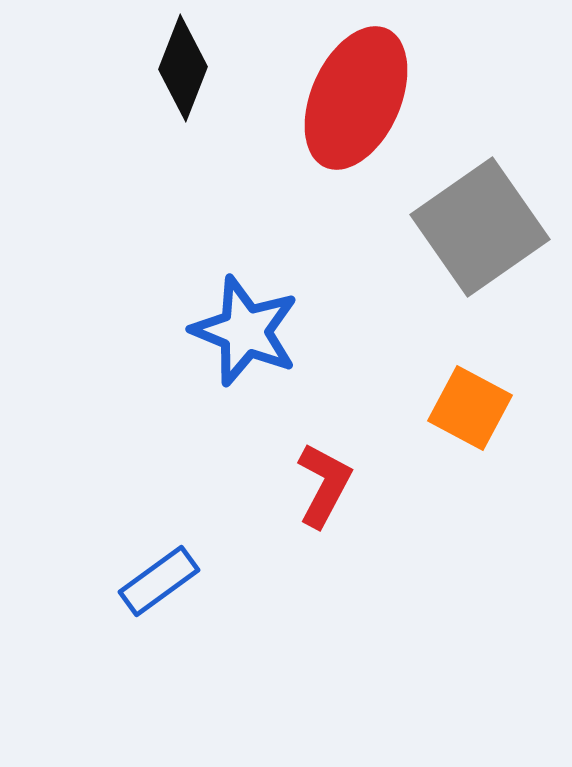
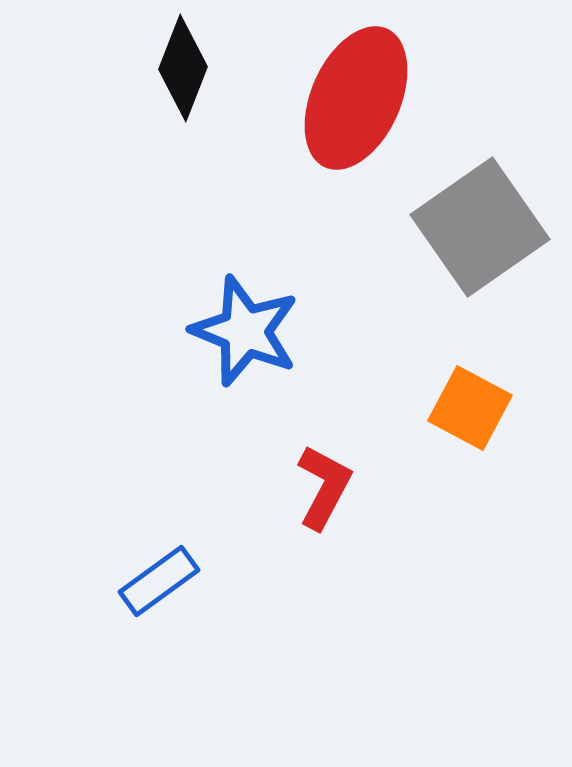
red L-shape: moved 2 px down
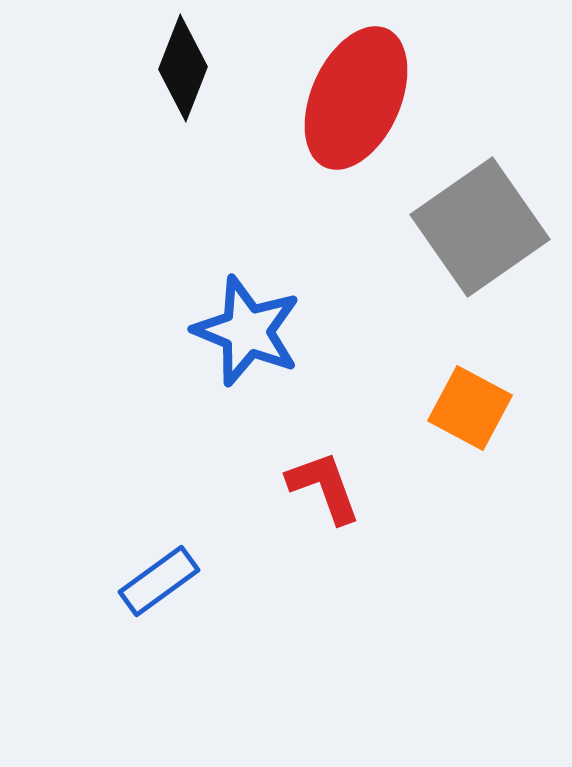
blue star: moved 2 px right
red L-shape: rotated 48 degrees counterclockwise
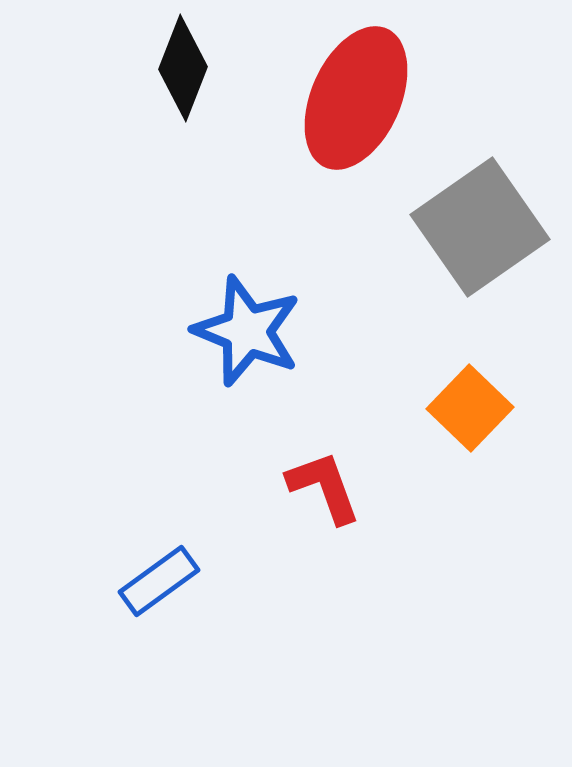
orange square: rotated 16 degrees clockwise
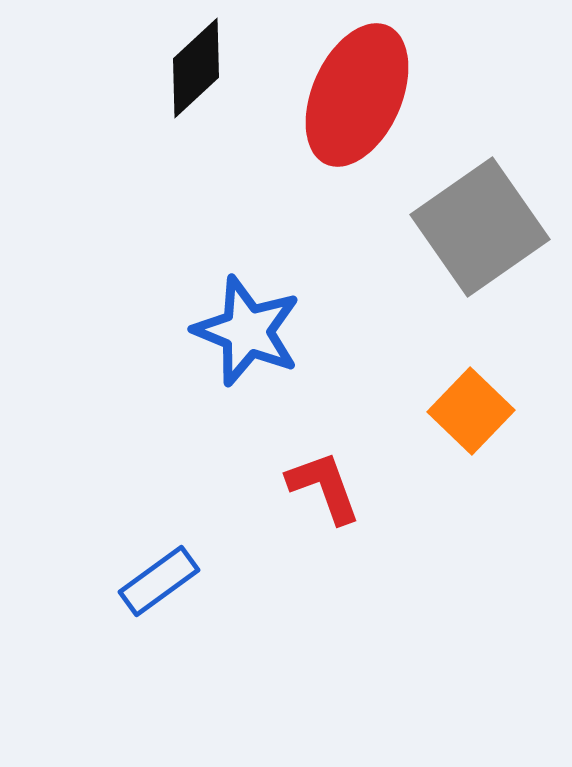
black diamond: moved 13 px right; rotated 26 degrees clockwise
red ellipse: moved 1 px right, 3 px up
orange square: moved 1 px right, 3 px down
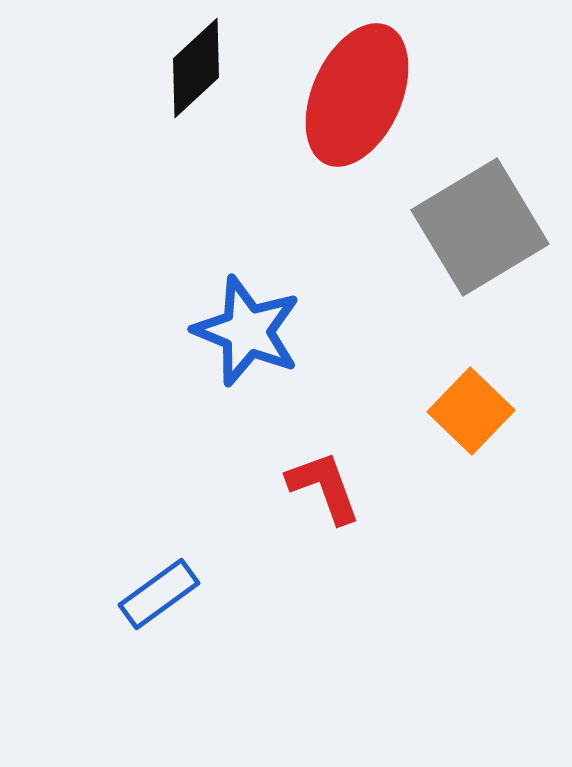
gray square: rotated 4 degrees clockwise
blue rectangle: moved 13 px down
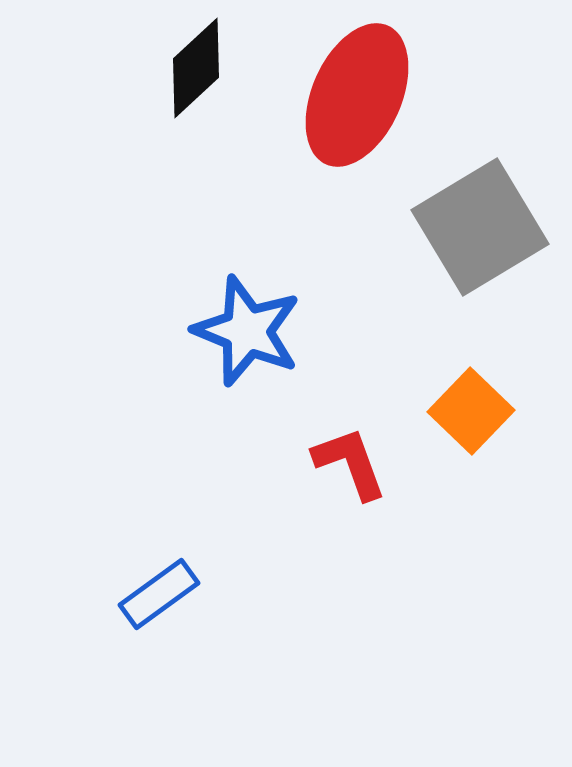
red L-shape: moved 26 px right, 24 px up
